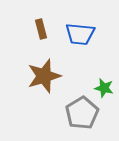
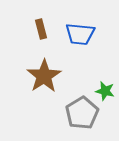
brown star: rotated 16 degrees counterclockwise
green star: moved 1 px right, 3 px down
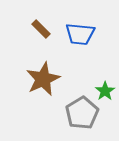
brown rectangle: rotated 30 degrees counterclockwise
brown star: moved 1 px left, 3 px down; rotated 8 degrees clockwise
green star: rotated 24 degrees clockwise
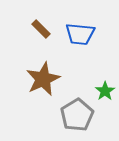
gray pentagon: moved 5 px left, 2 px down
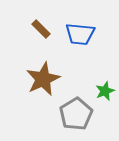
green star: rotated 12 degrees clockwise
gray pentagon: moved 1 px left, 1 px up
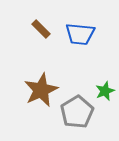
brown star: moved 2 px left, 11 px down
gray pentagon: moved 1 px right, 2 px up
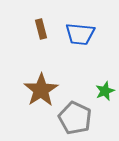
brown rectangle: rotated 30 degrees clockwise
brown star: rotated 8 degrees counterclockwise
gray pentagon: moved 2 px left, 6 px down; rotated 16 degrees counterclockwise
